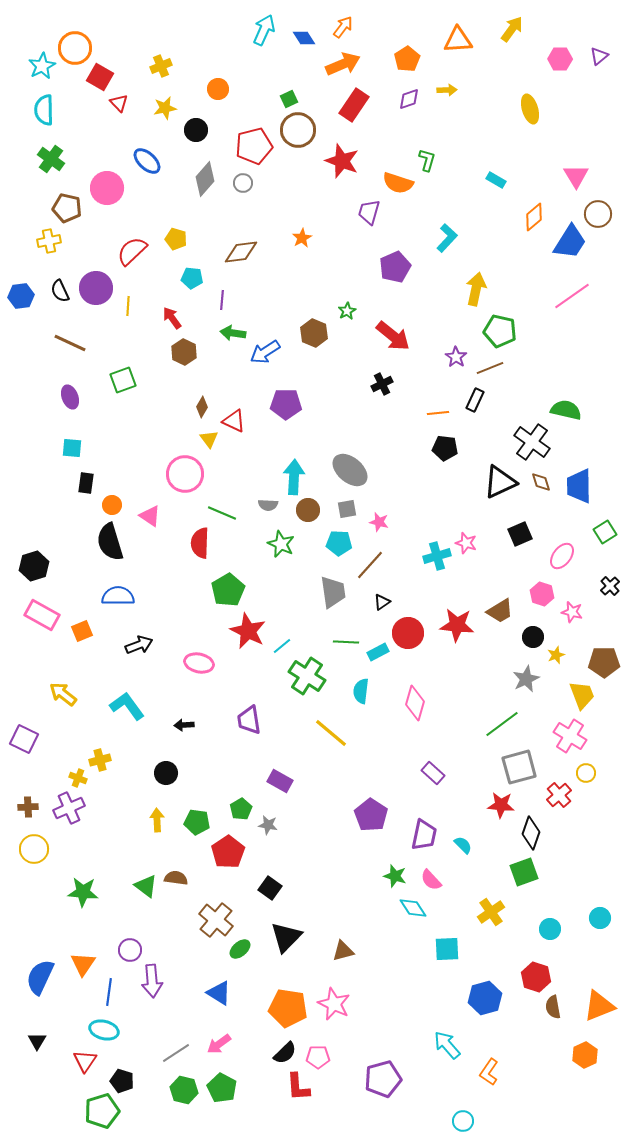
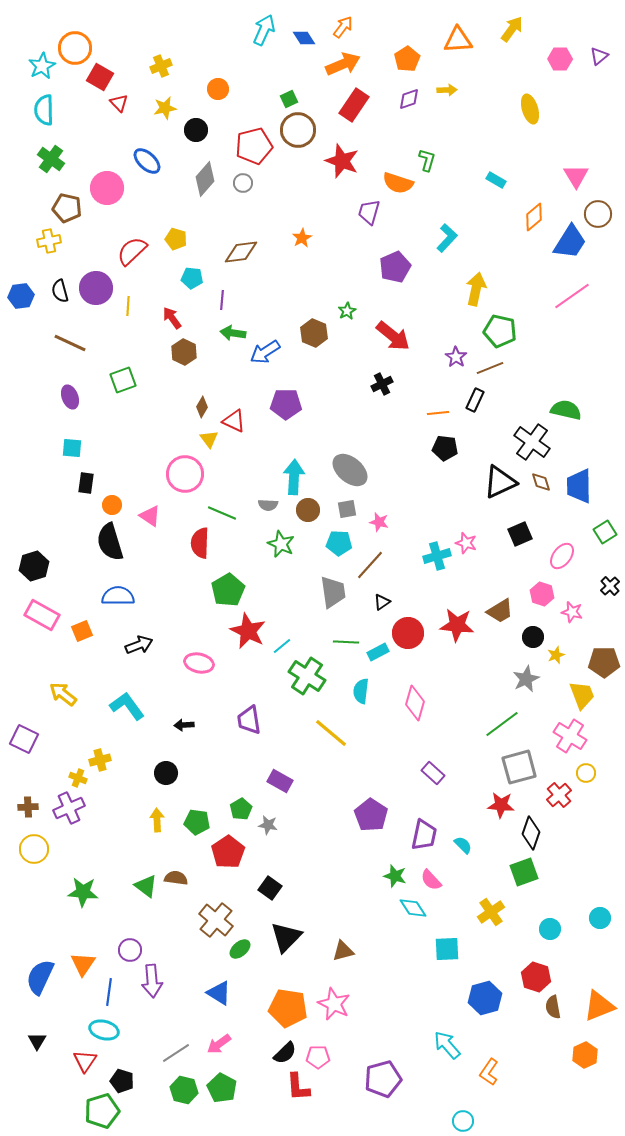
black semicircle at (60, 291): rotated 10 degrees clockwise
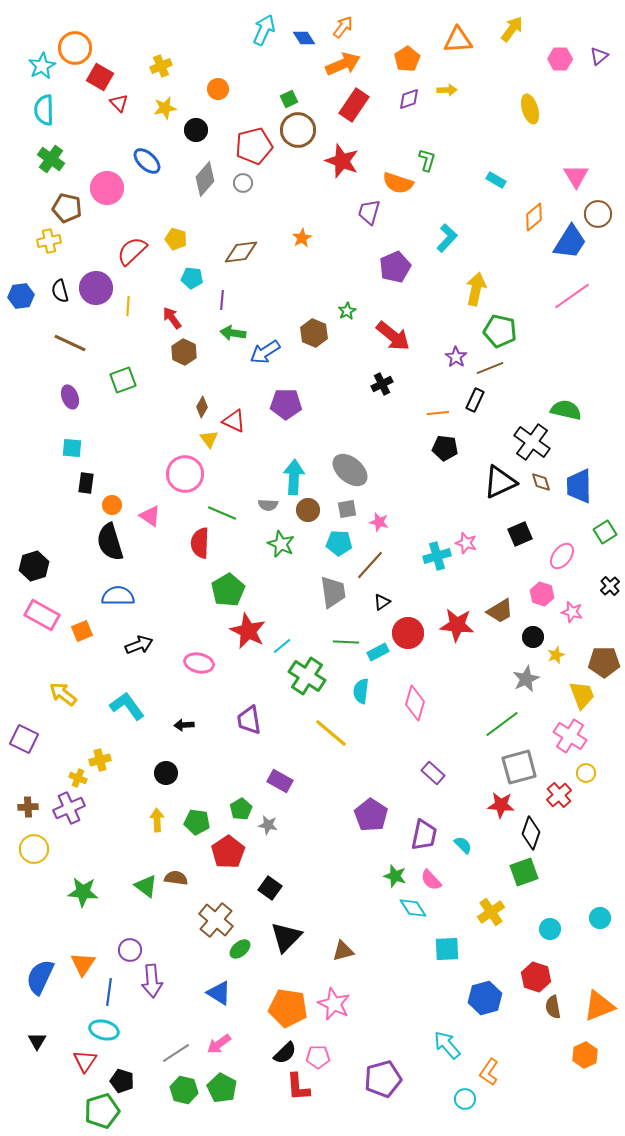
cyan circle at (463, 1121): moved 2 px right, 22 px up
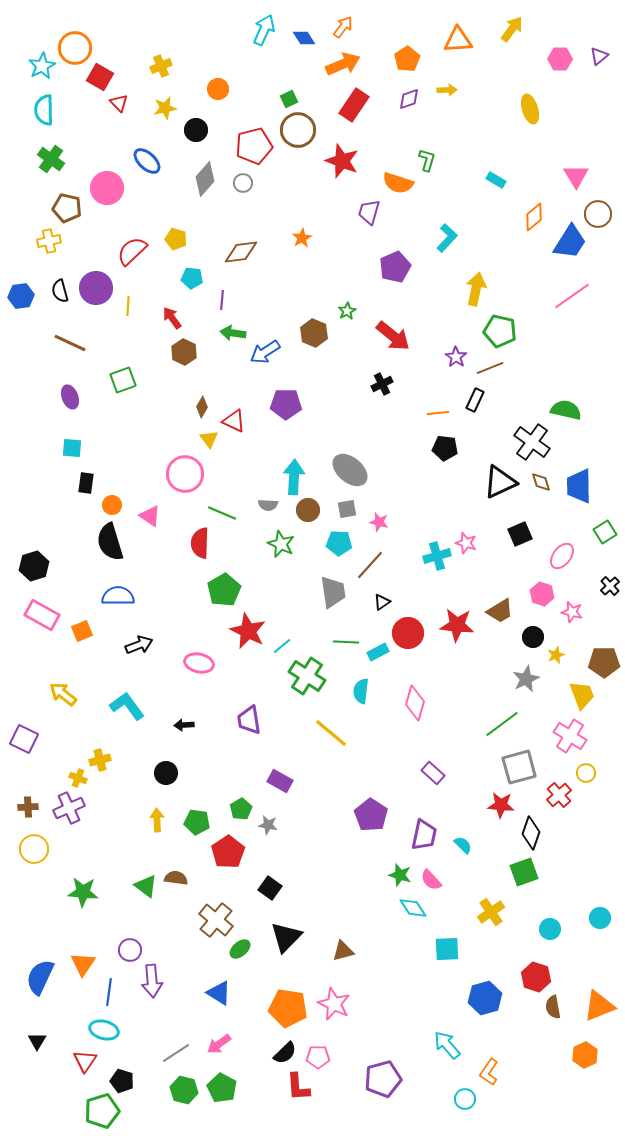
green pentagon at (228, 590): moved 4 px left
green star at (395, 876): moved 5 px right, 1 px up
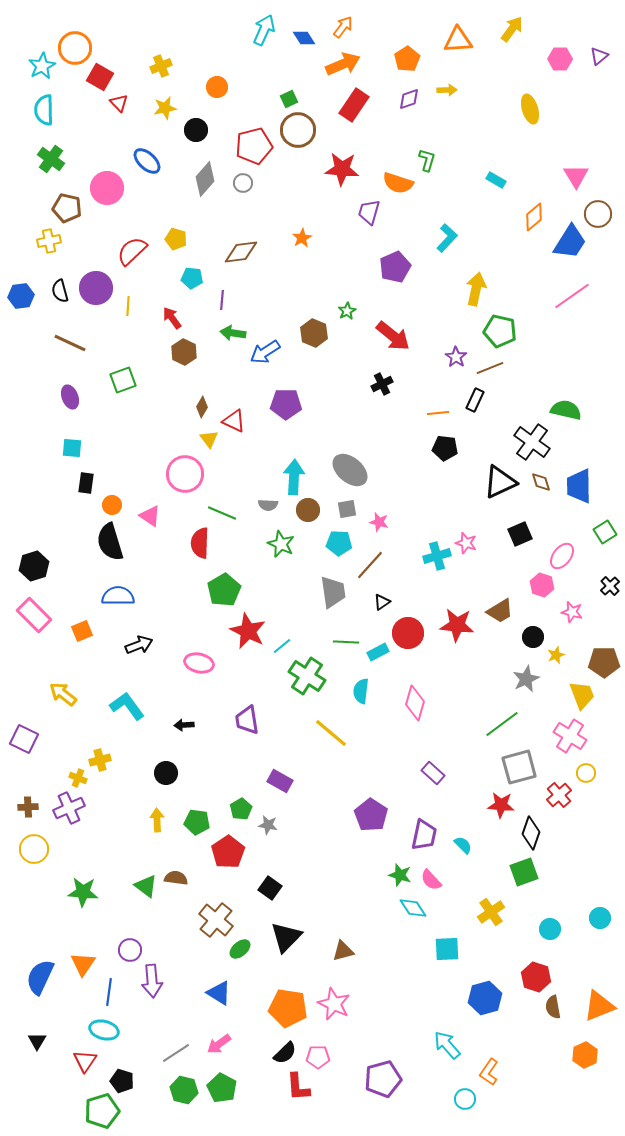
orange circle at (218, 89): moved 1 px left, 2 px up
red star at (342, 161): moved 8 px down; rotated 16 degrees counterclockwise
pink hexagon at (542, 594): moved 9 px up
pink rectangle at (42, 615): moved 8 px left; rotated 16 degrees clockwise
purple trapezoid at (249, 720): moved 2 px left
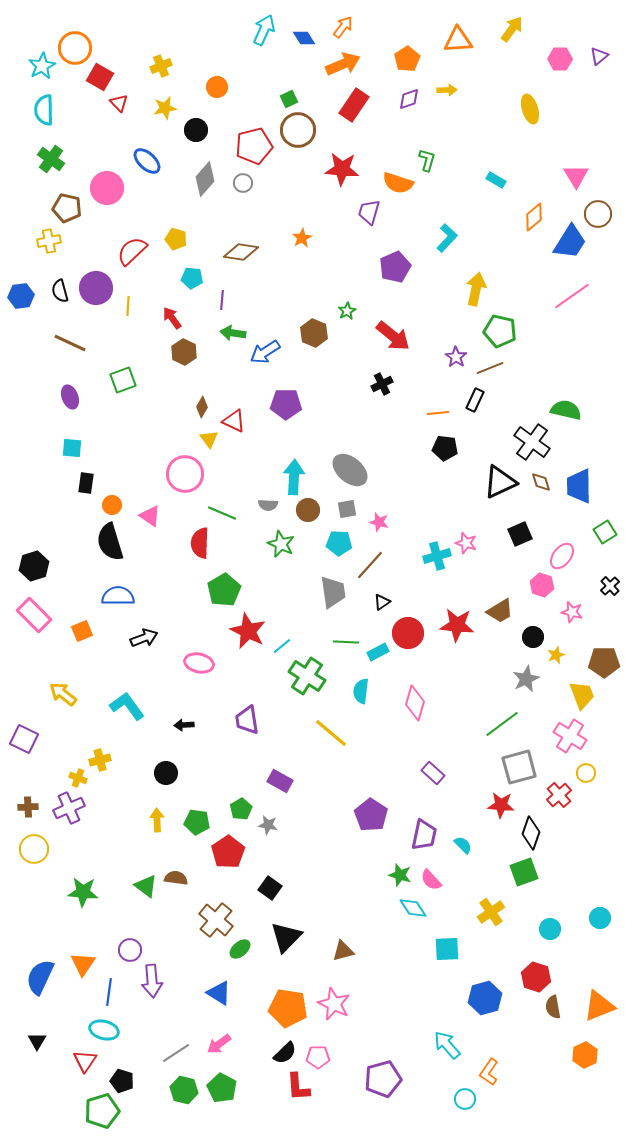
brown diamond at (241, 252): rotated 16 degrees clockwise
black arrow at (139, 645): moved 5 px right, 7 px up
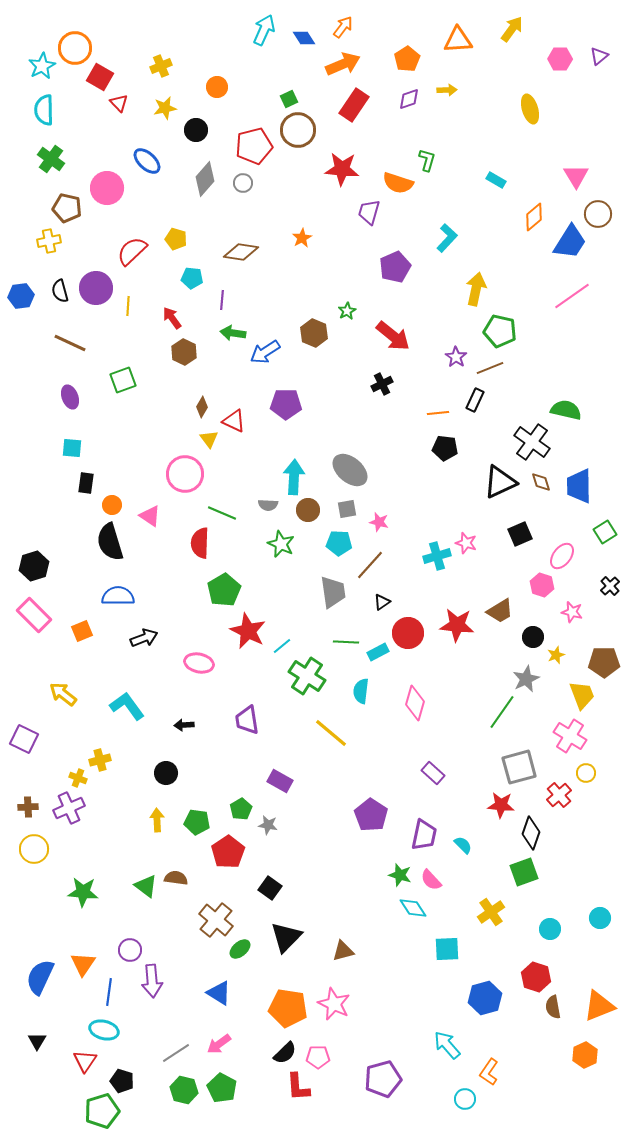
green line at (502, 724): moved 12 px up; rotated 18 degrees counterclockwise
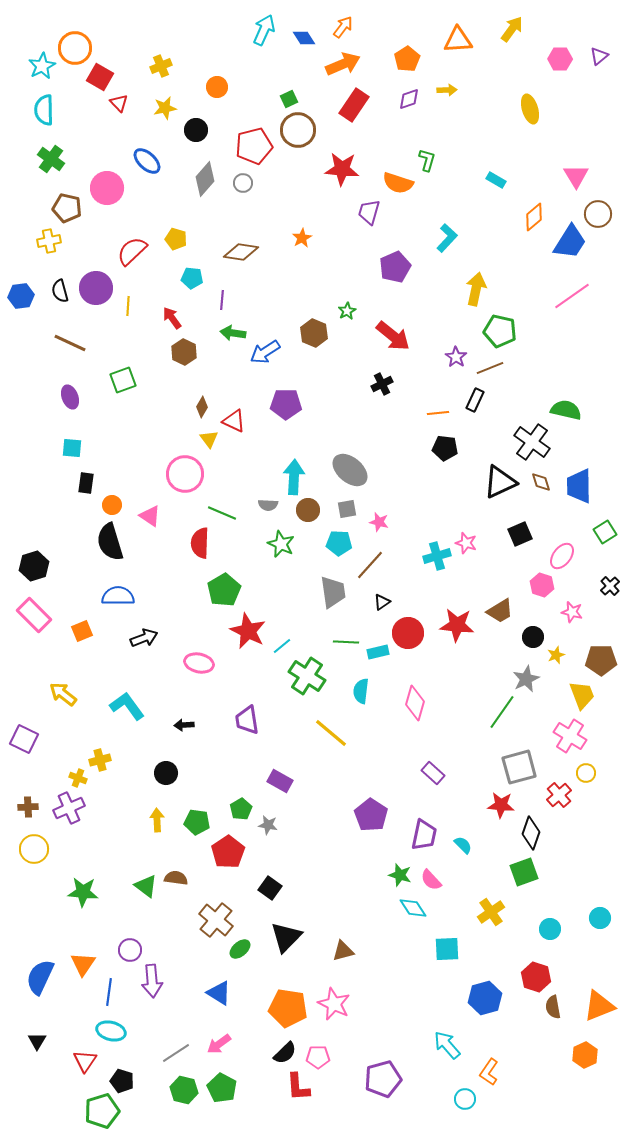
cyan rectangle at (378, 652): rotated 15 degrees clockwise
brown pentagon at (604, 662): moved 3 px left, 2 px up
cyan ellipse at (104, 1030): moved 7 px right, 1 px down
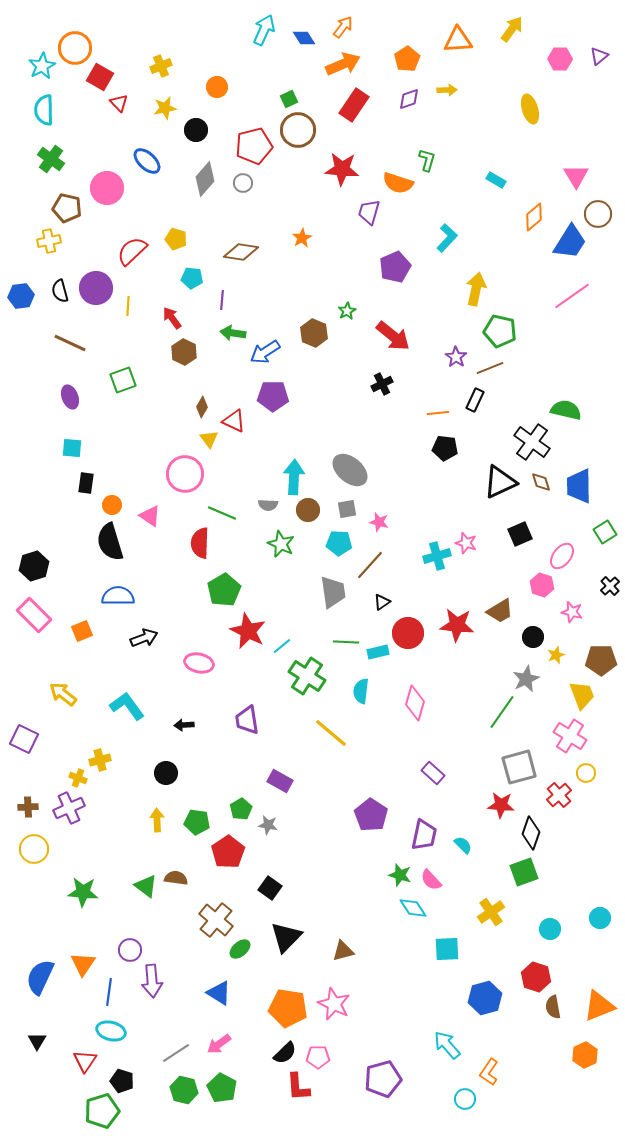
purple pentagon at (286, 404): moved 13 px left, 8 px up
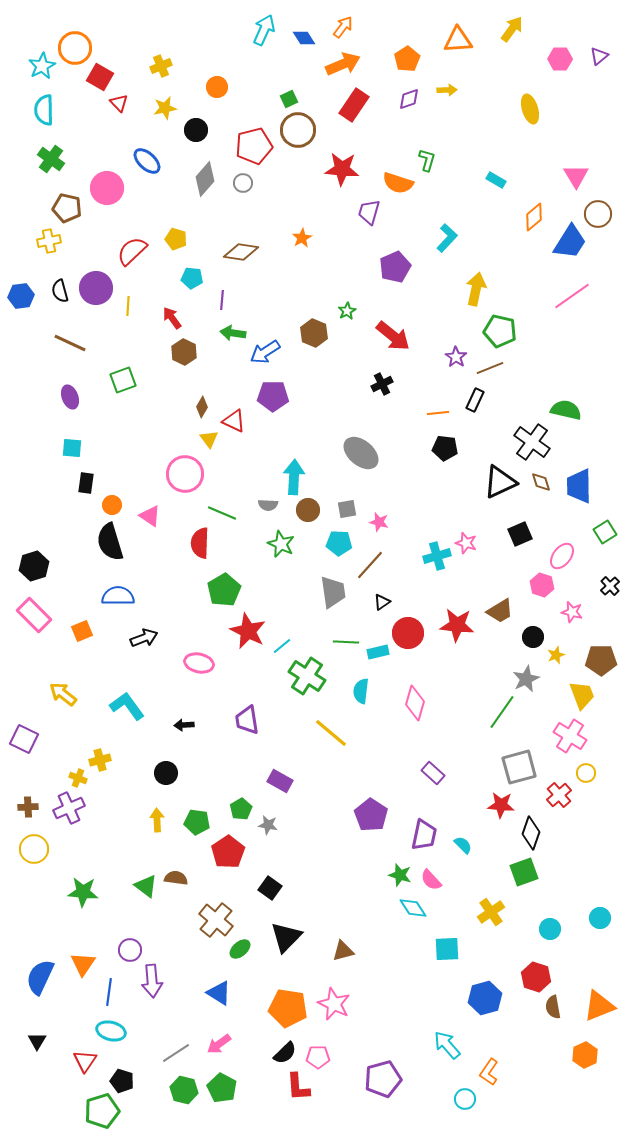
gray ellipse at (350, 470): moved 11 px right, 17 px up
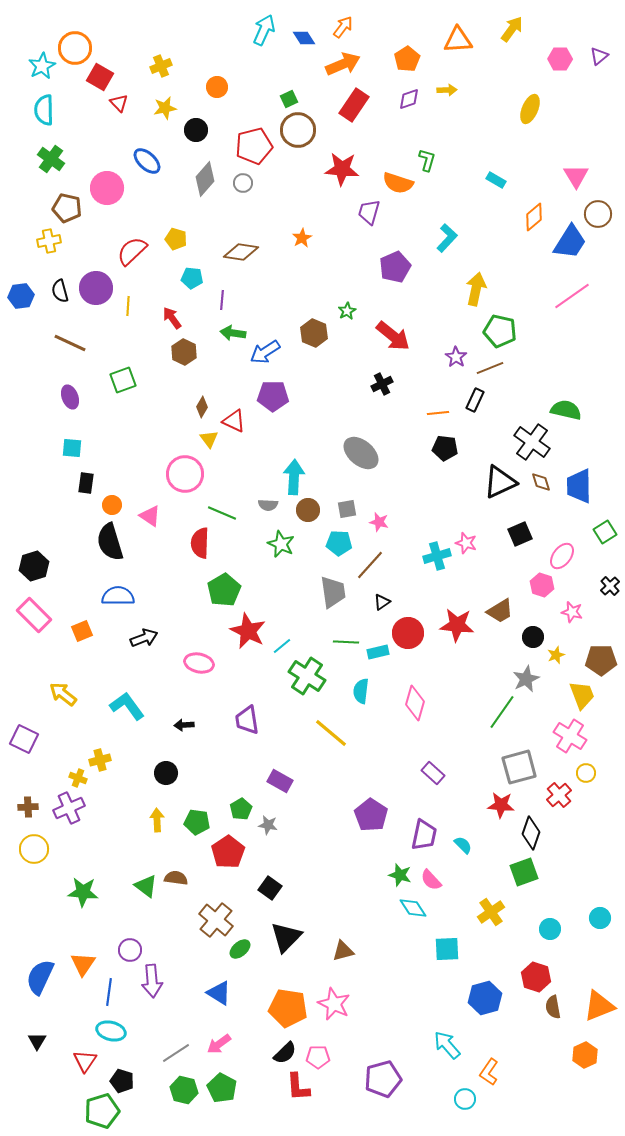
yellow ellipse at (530, 109): rotated 40 degrees clockwise
